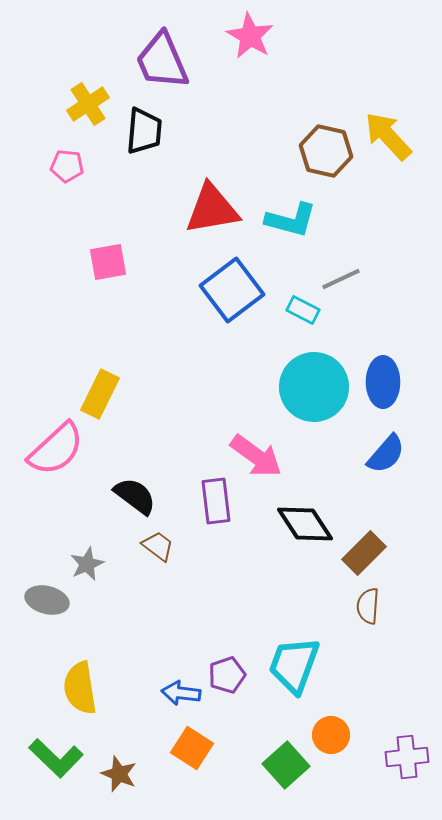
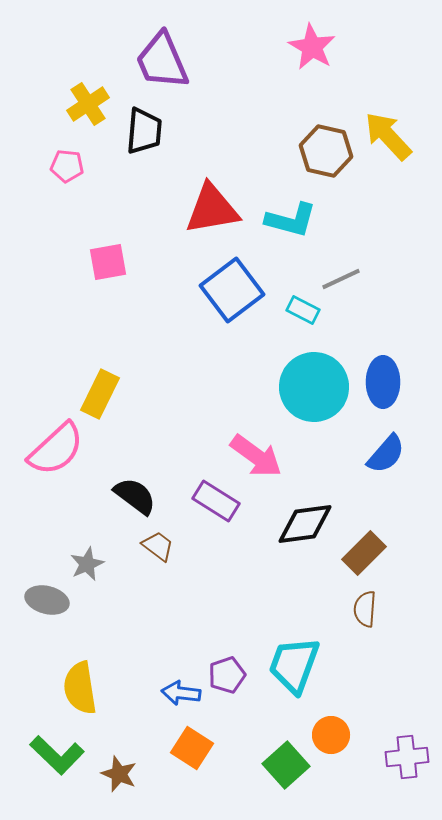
pink star: moved 62 px right, 11 px down
purple rectangle: rotated 51 degrees counterclockwise
black diamond: rotated 64 degrees counterclockwise
brown semicircle: moved 3 px left, 3 px down
green L-shape: moved 1 px right, 3 px up
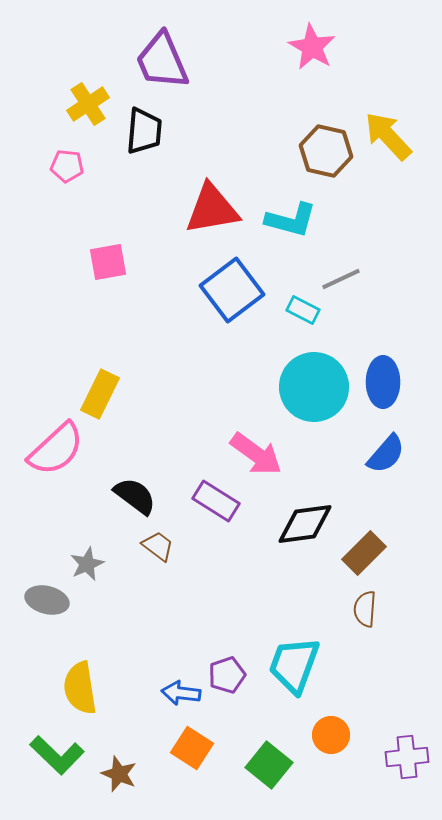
pink arrow: moved 2 px up
green square: moved 17 px left; rotated 9 degrees counterclockwise
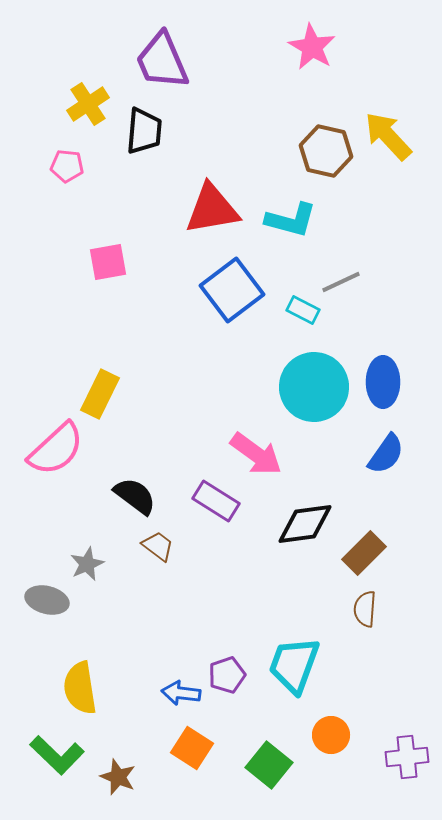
gray line: moved 3 px down
blue semicircle: rotated 6 degrees counterclockwise
brown star: moved 1 px left, 3 px down
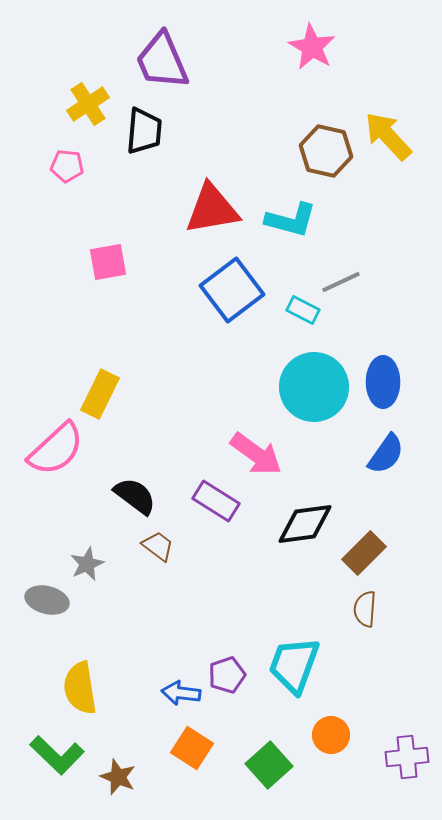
green square: rotated 9 degrees clockwise
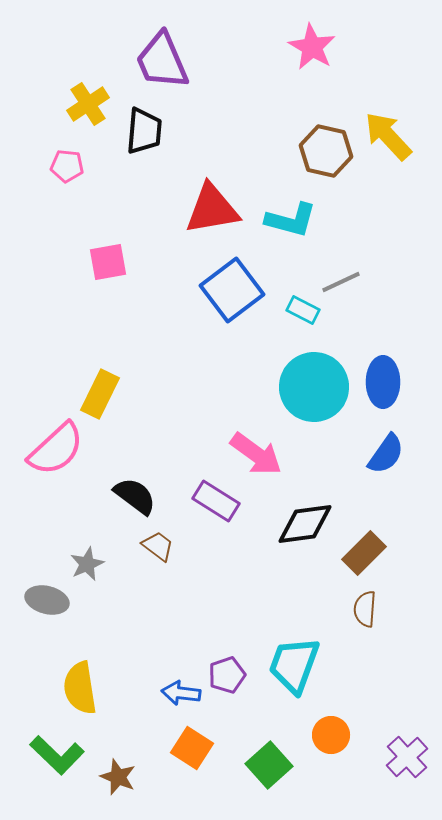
purple cross: rotated 36 degrees counterclockwise
